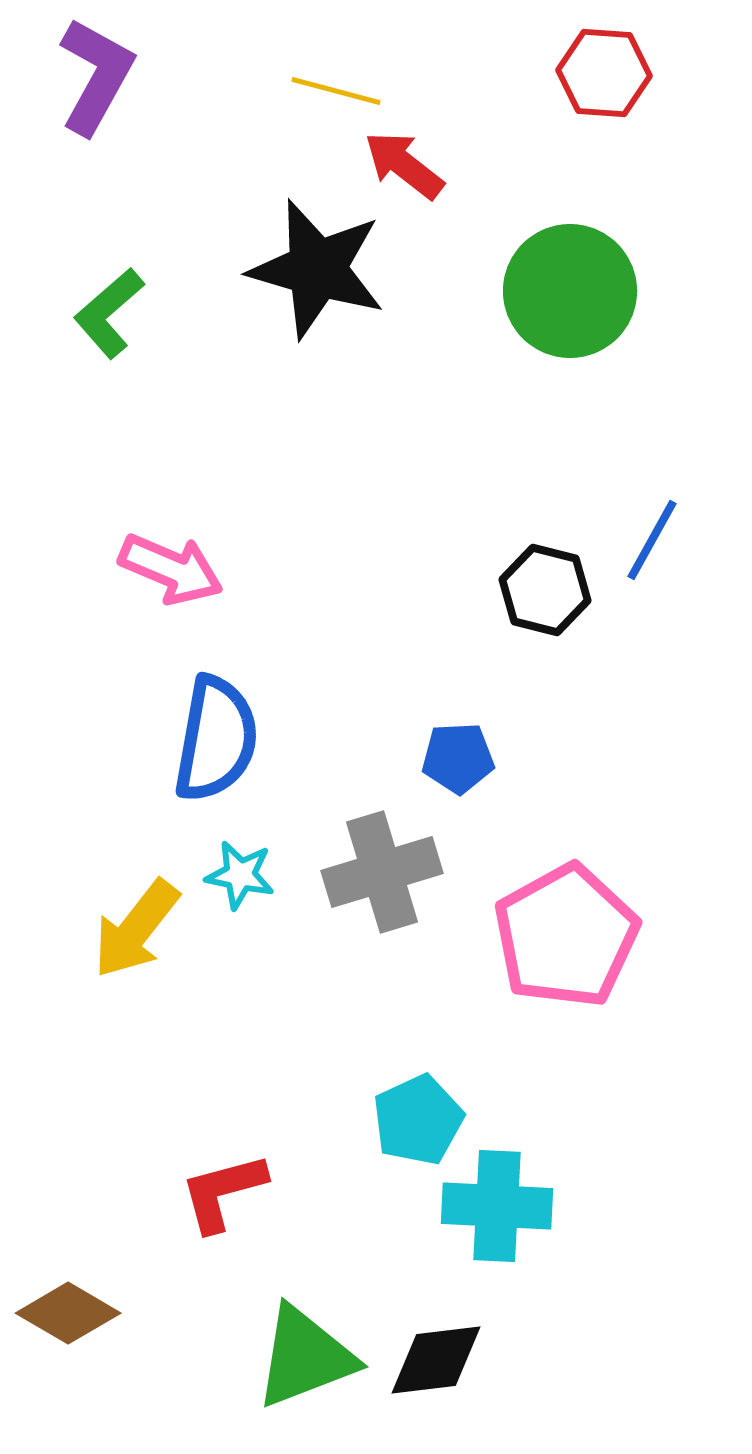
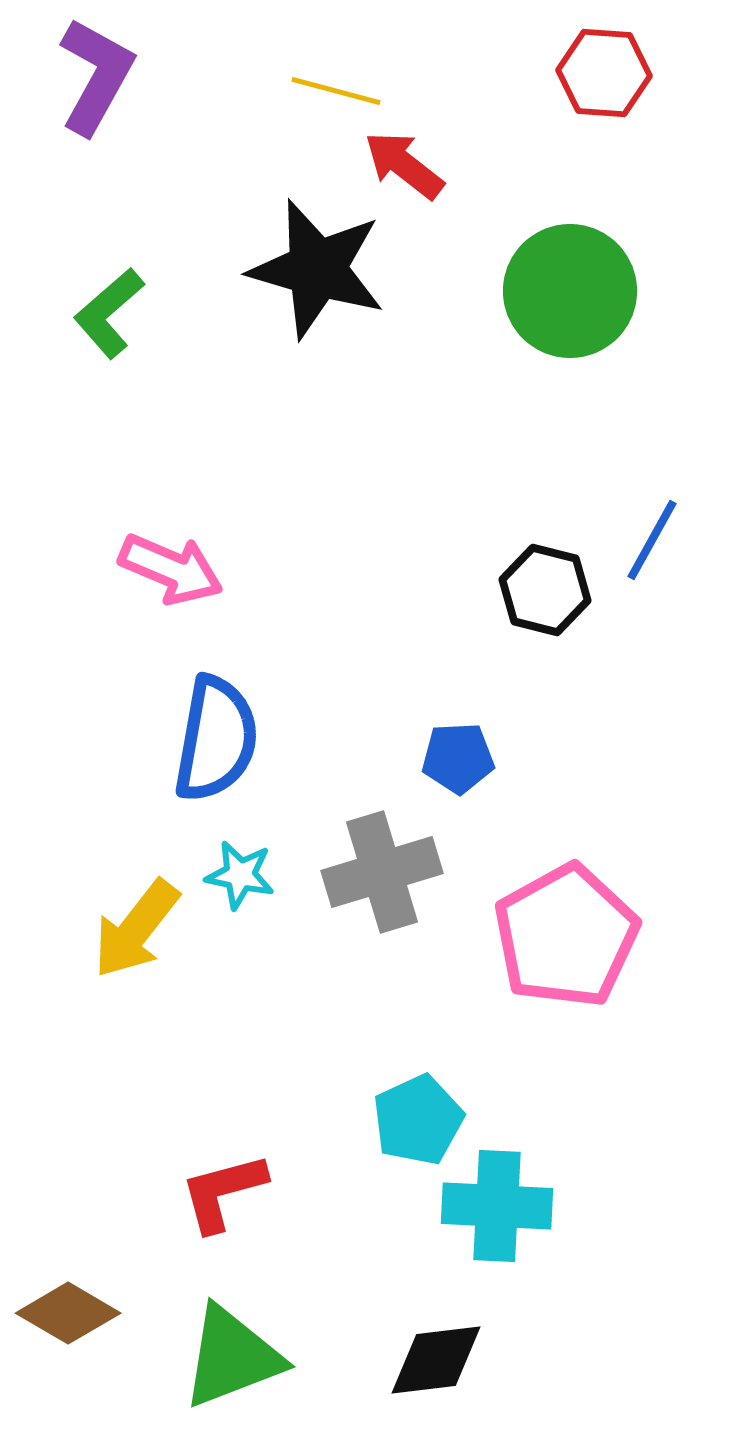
green triangle: moved 73 px left
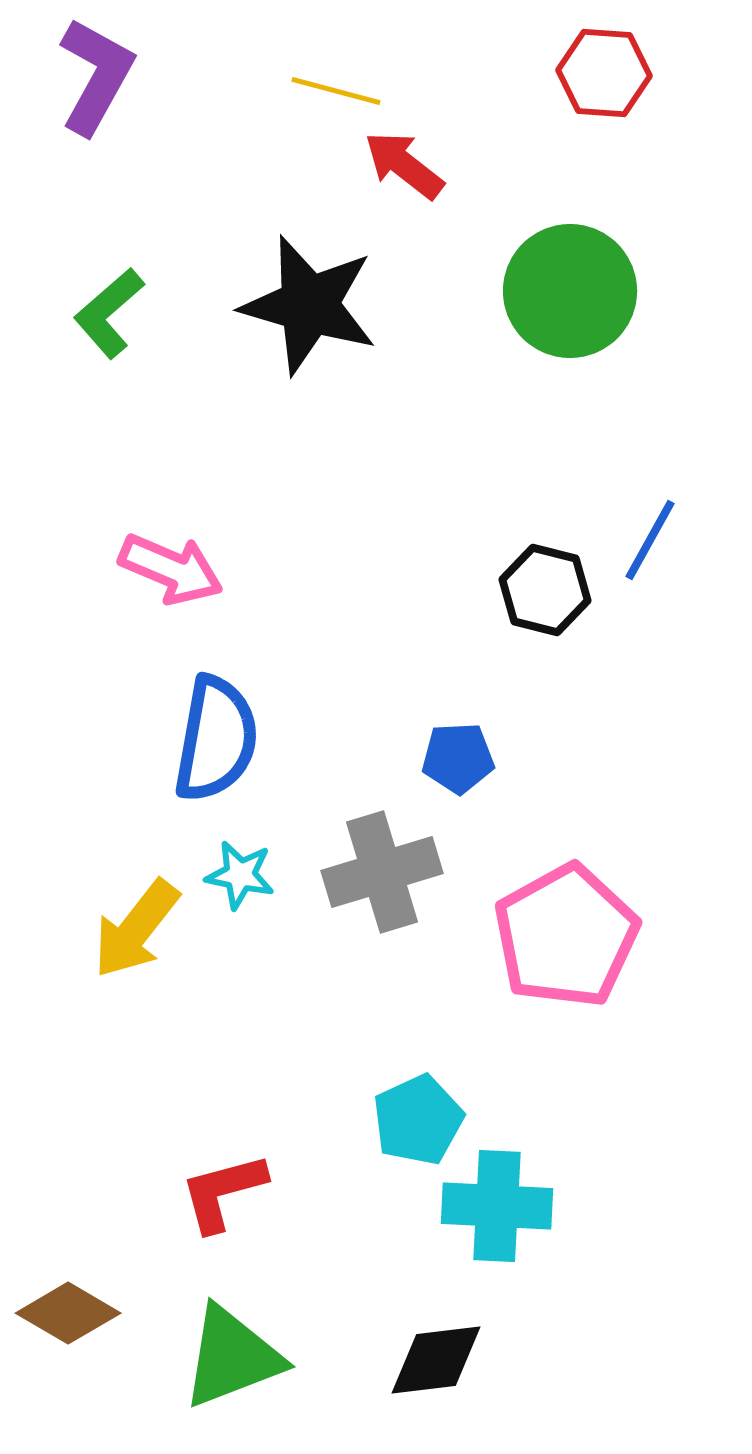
black star: moved 8 px left, 36 px down
blue line: moved 2 px left
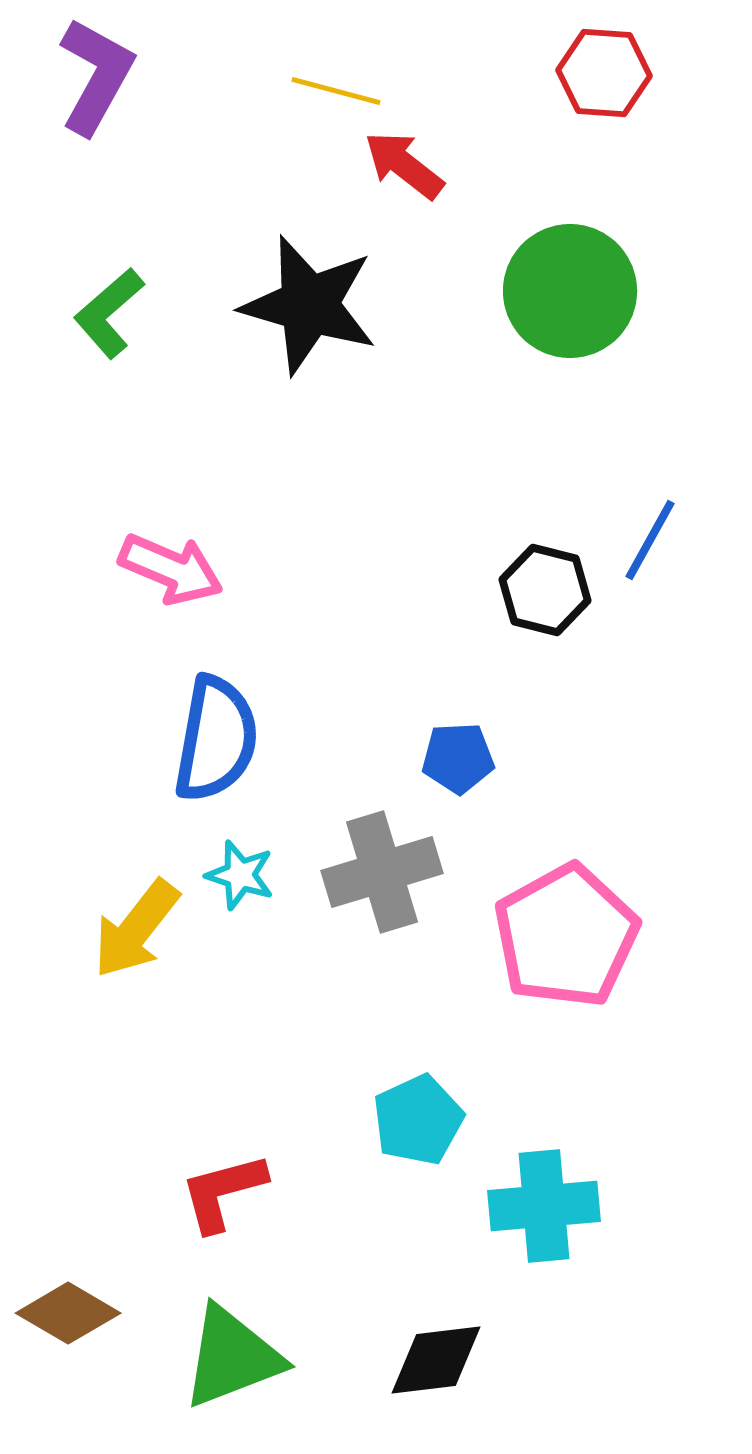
cyan star: rotated 6 degrees clockwise
cyan cross: moved 47 px right; rotated 8 degrees counterclockwise
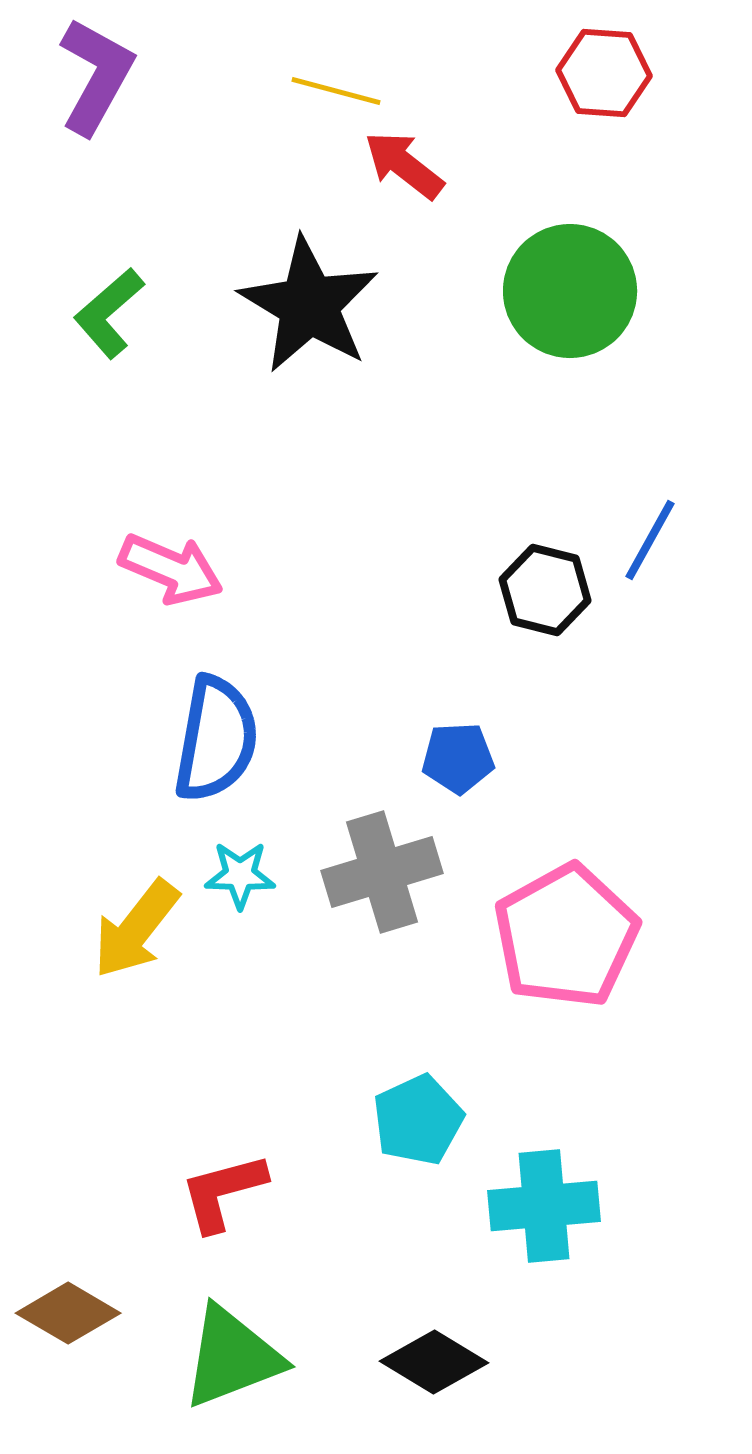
black star: rotated 15 degrees clockwise
cyan star: rotated 16 degrees counterclockwise
black diamond: moved 2 px left, 2 px down; rotated 38 degrees clockwise
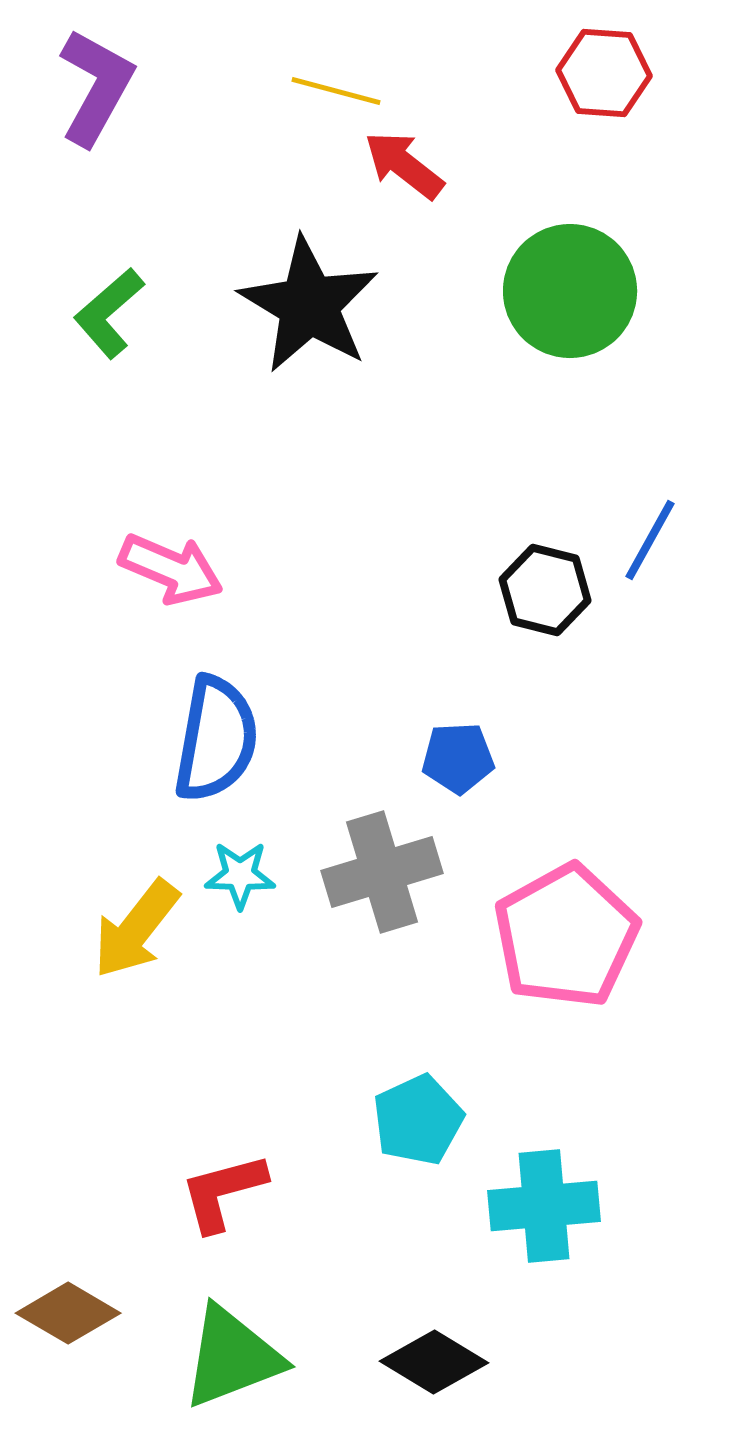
purple L-shape: moved 11 px down
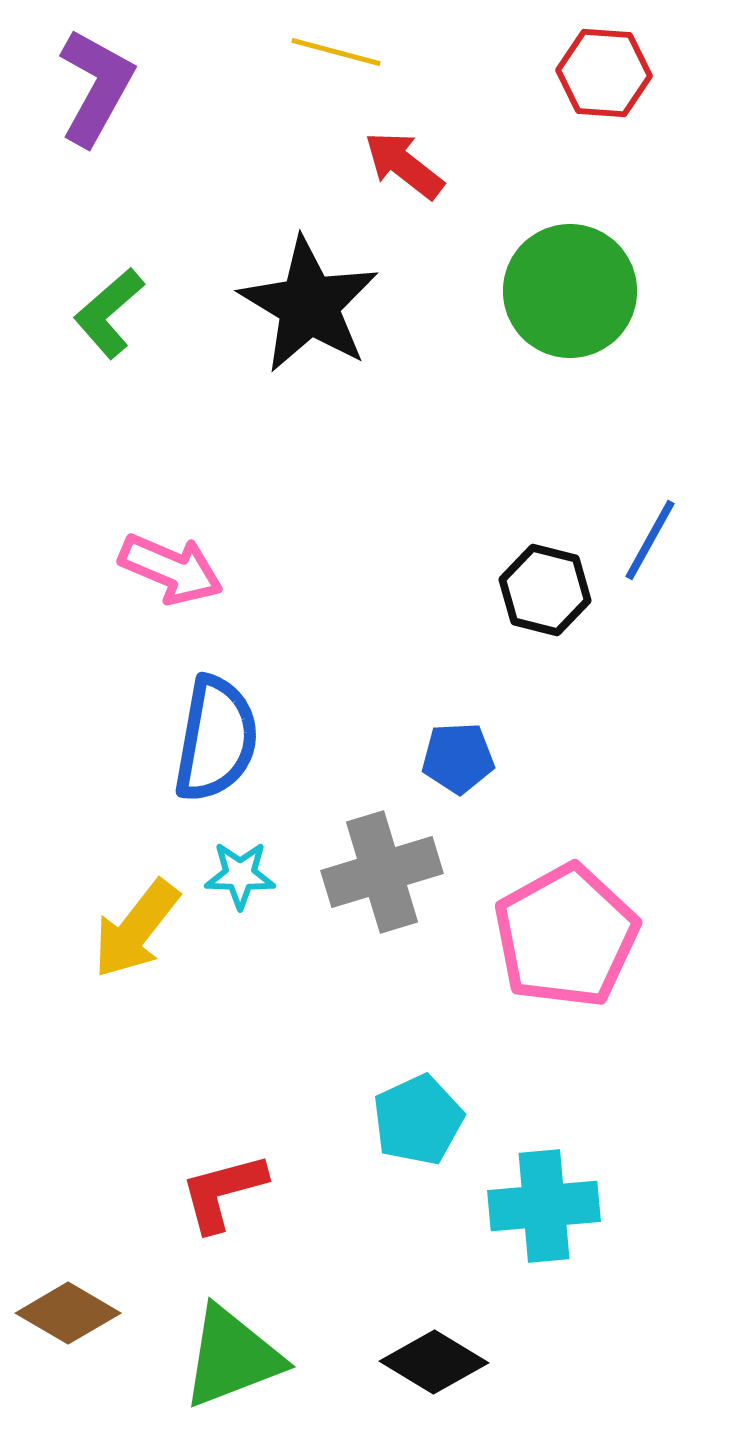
yellow line: moved 39 px up
